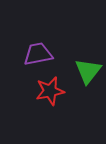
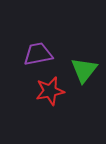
green triangle: moved 4 px left, 1 px up
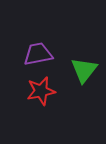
red star: moved 9 px left
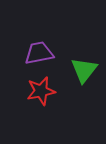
purple trapezoid: moved 1 px right, 1 px up
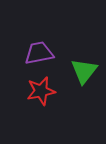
green triangle: moved 1 px down
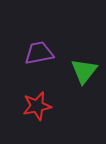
red star: moved 4 px left, 15 px down
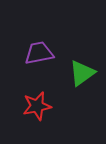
green triangle: moved 2 px left, 2 px down; rotated 16 degrees clockwise
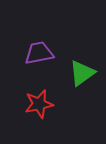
red star: moved 2 px right, 2 px up
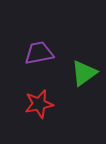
green triangle: moved 2 px right
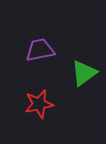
purple trapezoid: moved 1 px right, 3 px up
